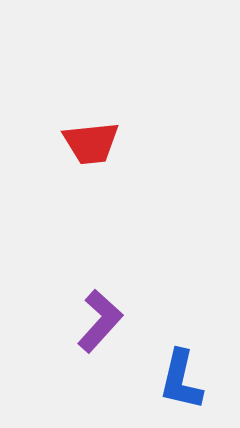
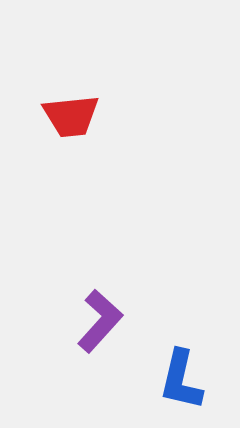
red trapezoid: moved 20 px left, 27 px up
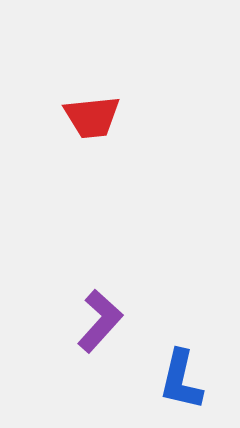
red trapezoid: moved 21 px right, 1 px down
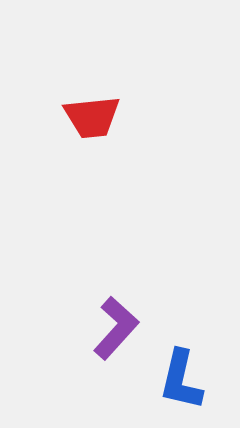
purple L-shape: moved 16 px right, 7 px down
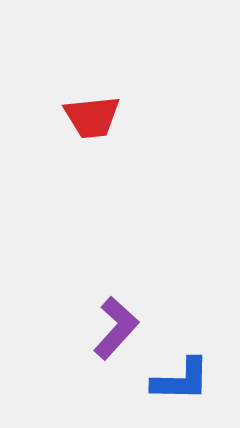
blue L-shape: rotated 102 degrees counterclockwise
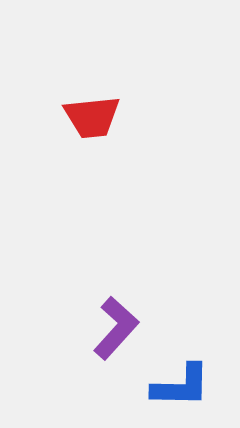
blue L-shape: moved 6 px down
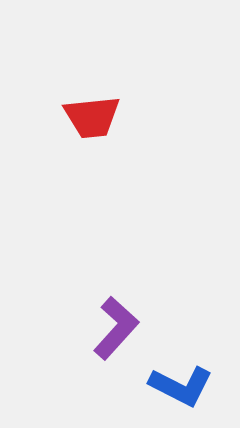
blue L-shape: rotated 26 degrees clockwise
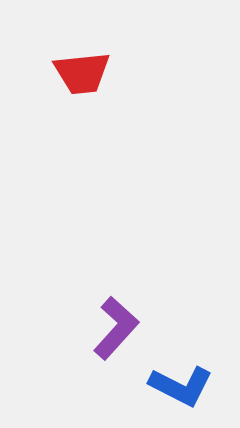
red trapezoid: moved 10 px left, 44 px up
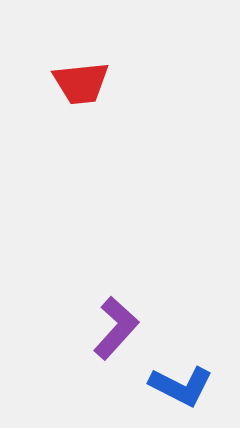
red trapezoid: moved 1 px left, 10 px down
